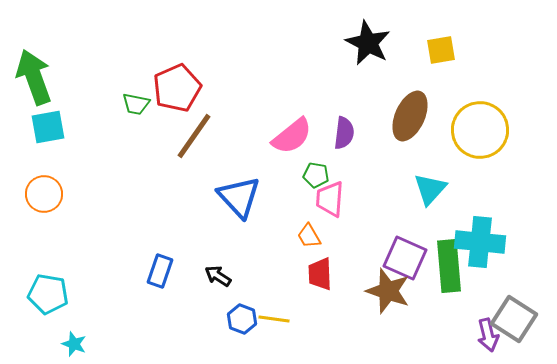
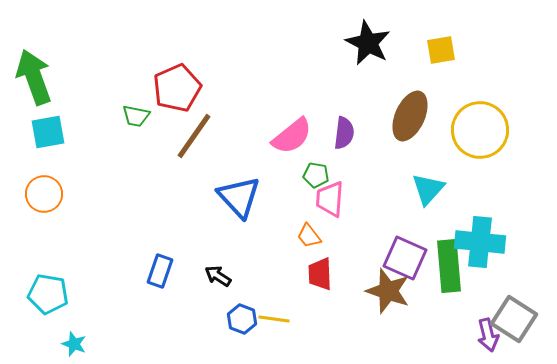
green trapezoid: moved 12 px down
cyan square: moved 5 px down
cyan triangle: moved 2 px left
orange trapezoid: rotated 8 degrees counterclockwise
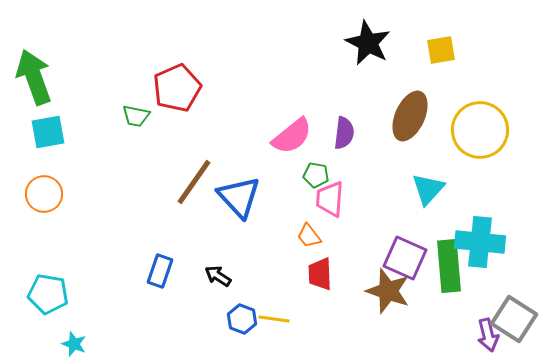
brown line: moved 46 px down
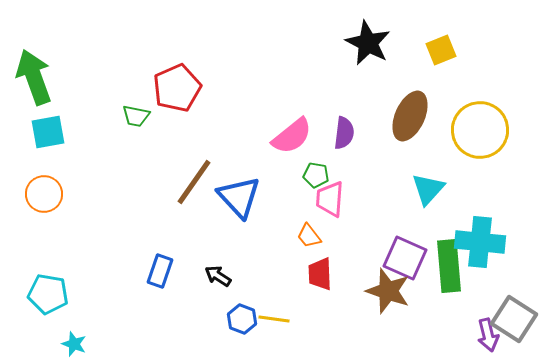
yellow square: rotated 12 degrees counterclockwise
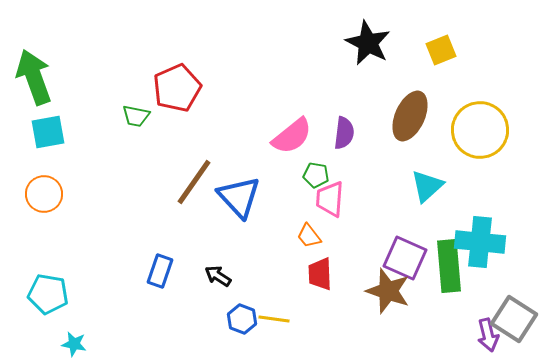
cyan triangle: moved 1 px left, 3 px up; rotated 6 degrees clockwise
cyan star: rotated 10 degrees counterclockwise
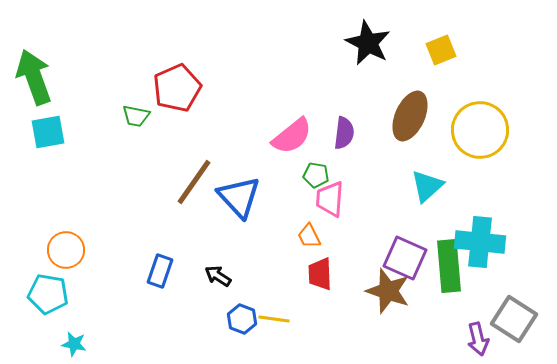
orange circle: moved 22 px right, 56 px down
orange trapezoid: rotated 12 degrees clockwise
purple arrow: moved 10 px left, 4 px down
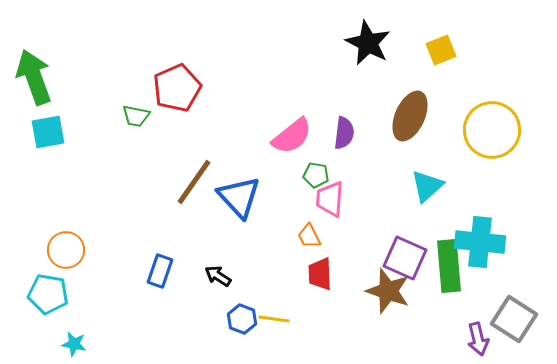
yellow circle: moved 12 px right
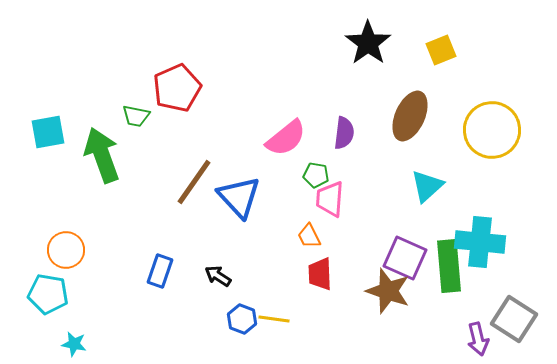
black star: rotated 9 degrees clockwise
green arrow: moved 68 px right, 78 px down
pink semicircle: moved 6 px left, 2 px down
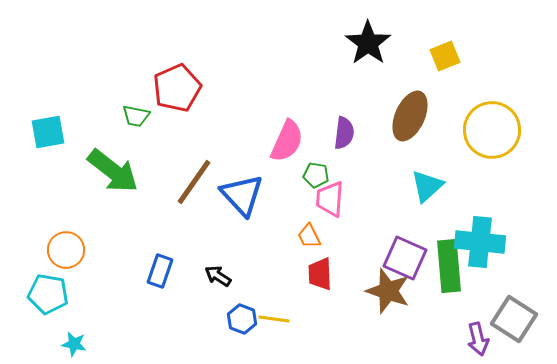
yellow square: moved 4 px right, 6 px down
pink semicircle: moved 1 px right, 3 px down; rotated 27 degrees counterclockwise
green arrow: moved 11 px right, 16 px down; rotated 148 degrees clockwise
blue triangle: moved 3 px right, 2 px up
